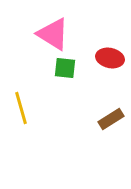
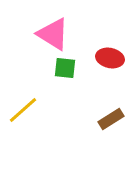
yellow line: moved 2 px right, 2 px down; rotated 64 degrees clockwise
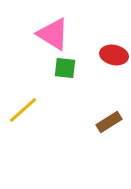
red ellipse: moved 4 px right, 3 px up
brown rectangle: moved 2 px left, 3 px down
